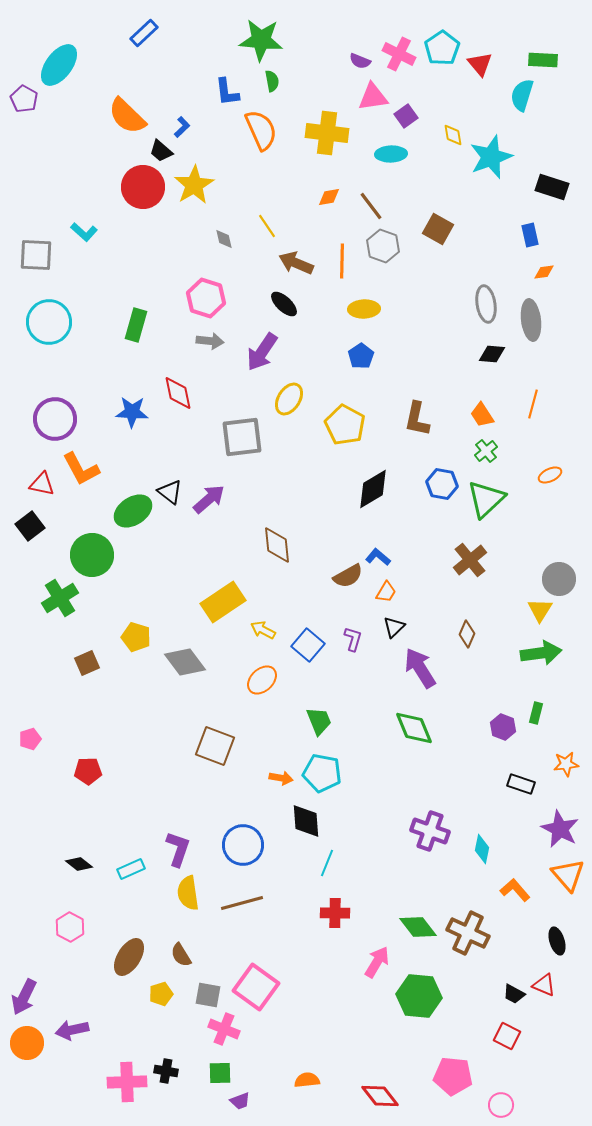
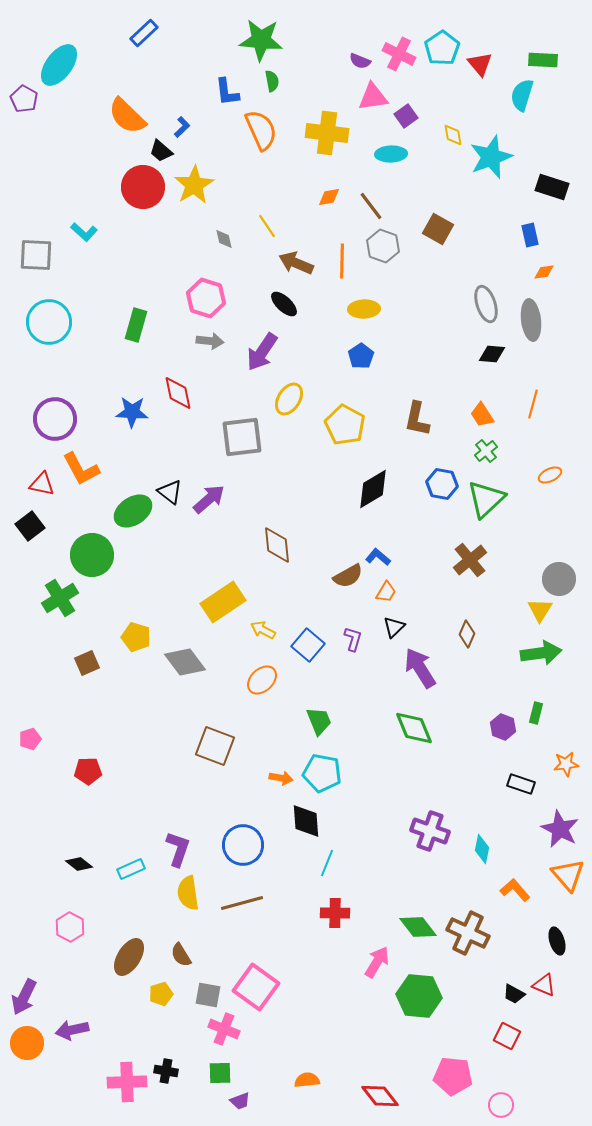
gray ellipse at (486, 304): rotated 9 degrees counterclockwise
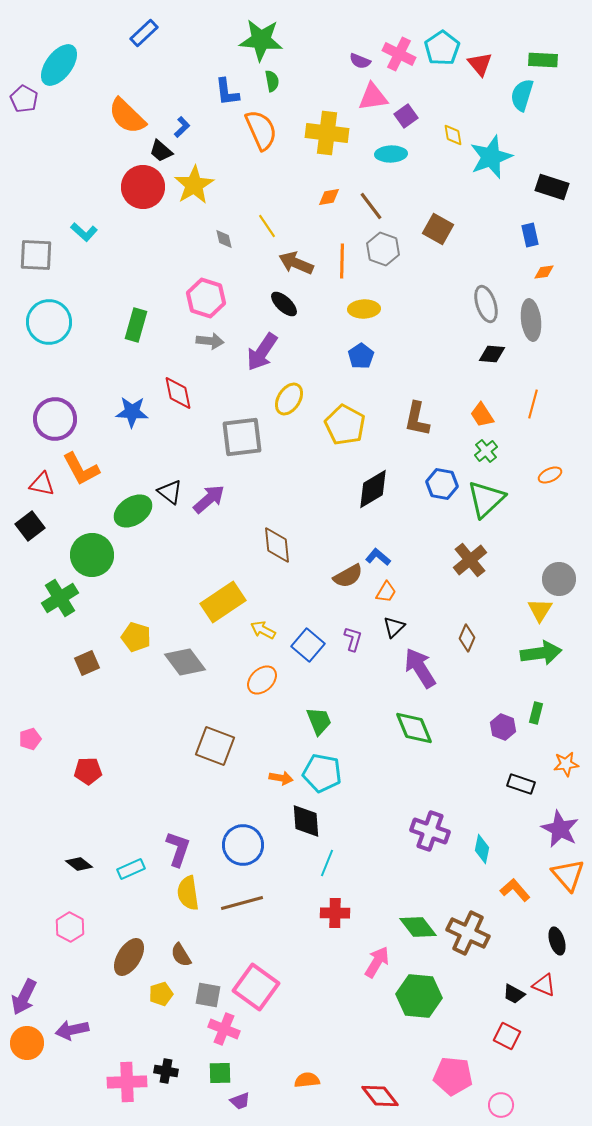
gray hexagon at (383, 246): moved 3 px down
brown diamond at (467, 634): moved 4 px down
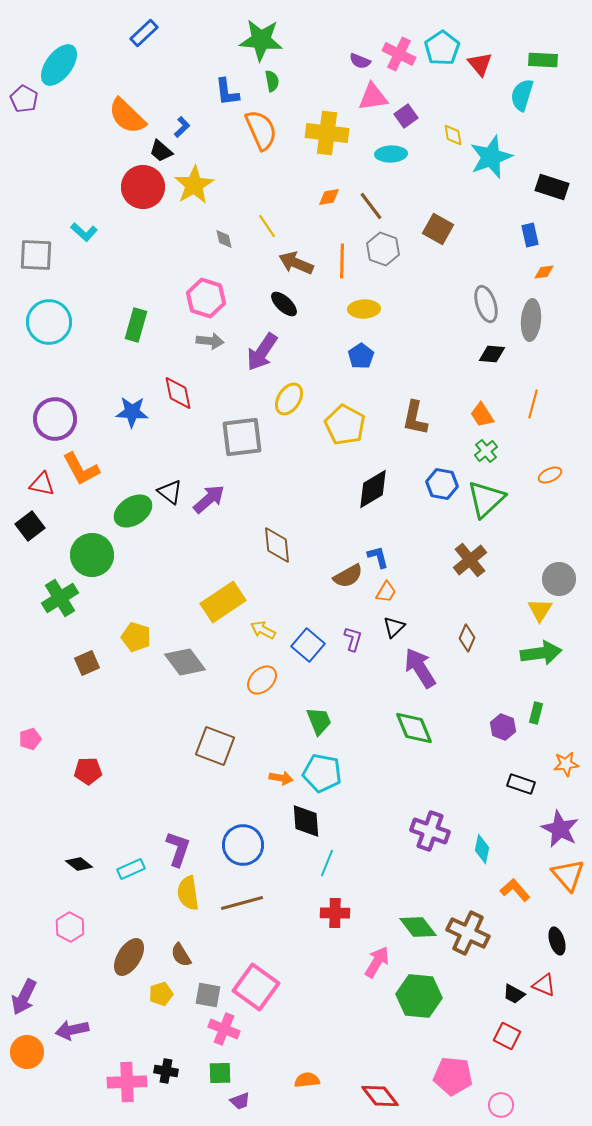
gray ellipse at (531, 320): rotated 12 degrees clockwise
brown L-shape at (417, 419): moved 2 px left, 1 px up
blue L-shape at (378, 557): rotated 35 degrees clockwise
orange circle at (27, 1043): moved 9 px down
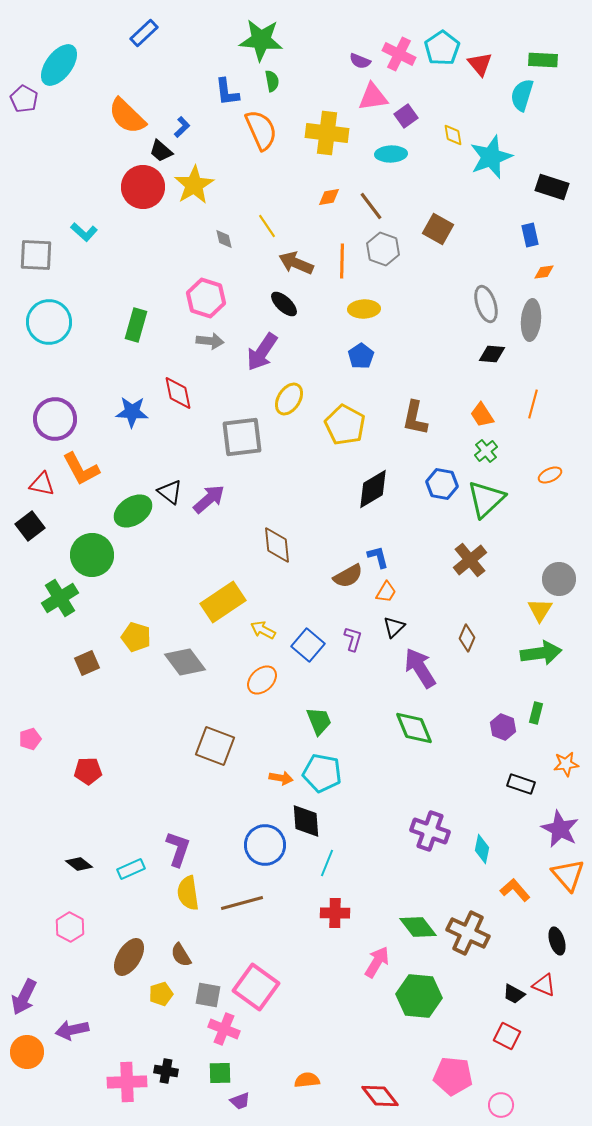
blue circle at (243, 845): moved 22 px right
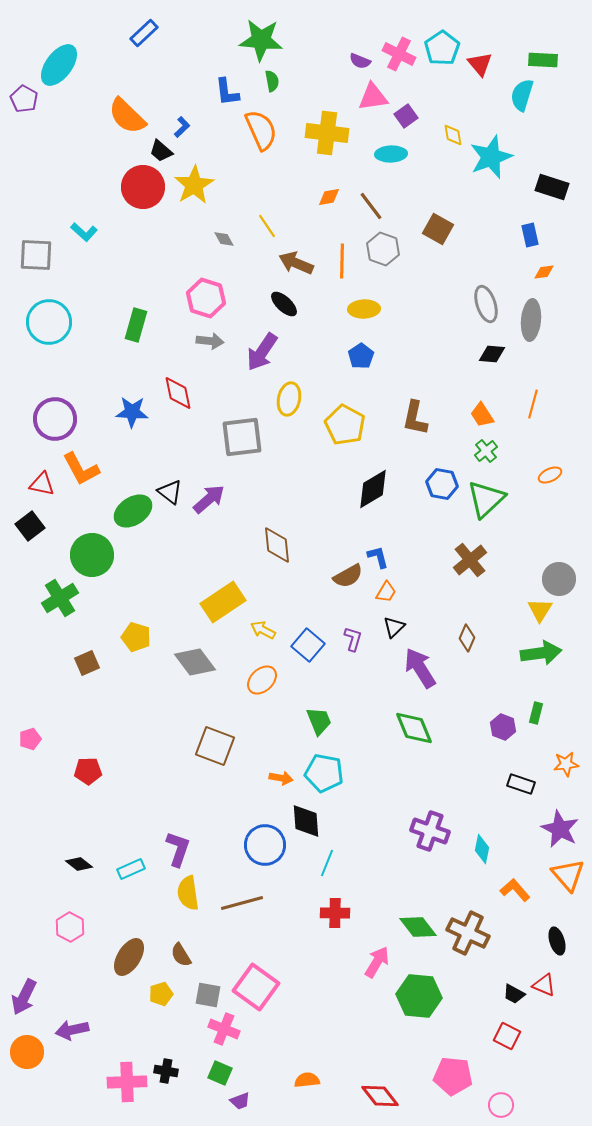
gray diamond at (224, 239): rotated 15 degrees counterclockwise
yellow ellipse at (289, 399): rotated 20 degrees counterclockwise
gray diamond at (185, 662): moved 10 px right
cyan pentagon at (322, 773): moved 2 px right
green square at (220, 1073): rotated 25 degrees clockwise
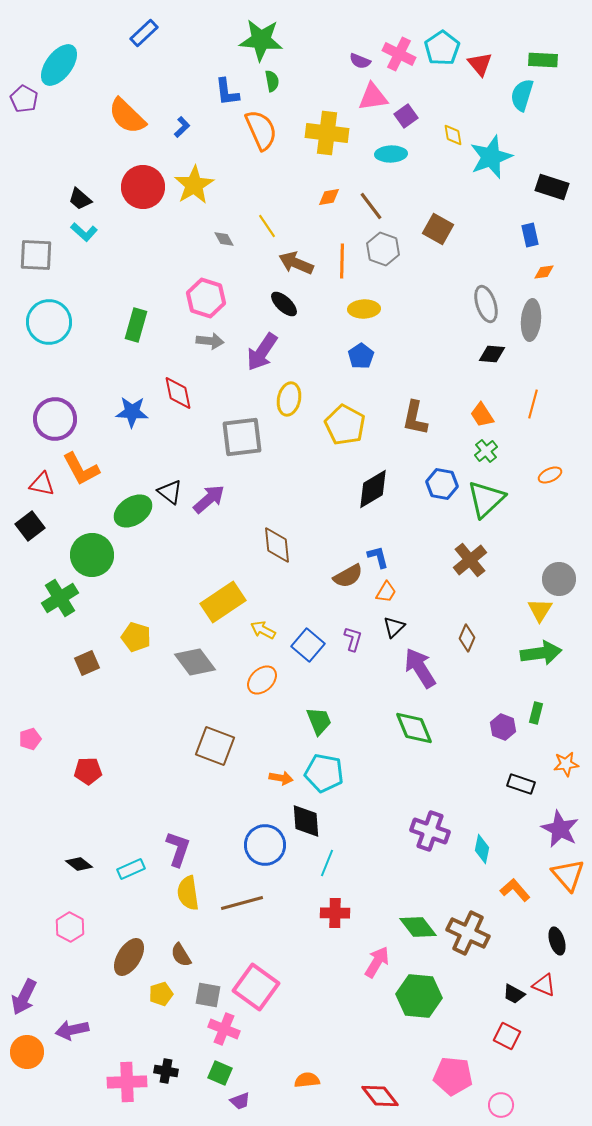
black trapezoid at (161, 151): moved 81 px left, 48 px down
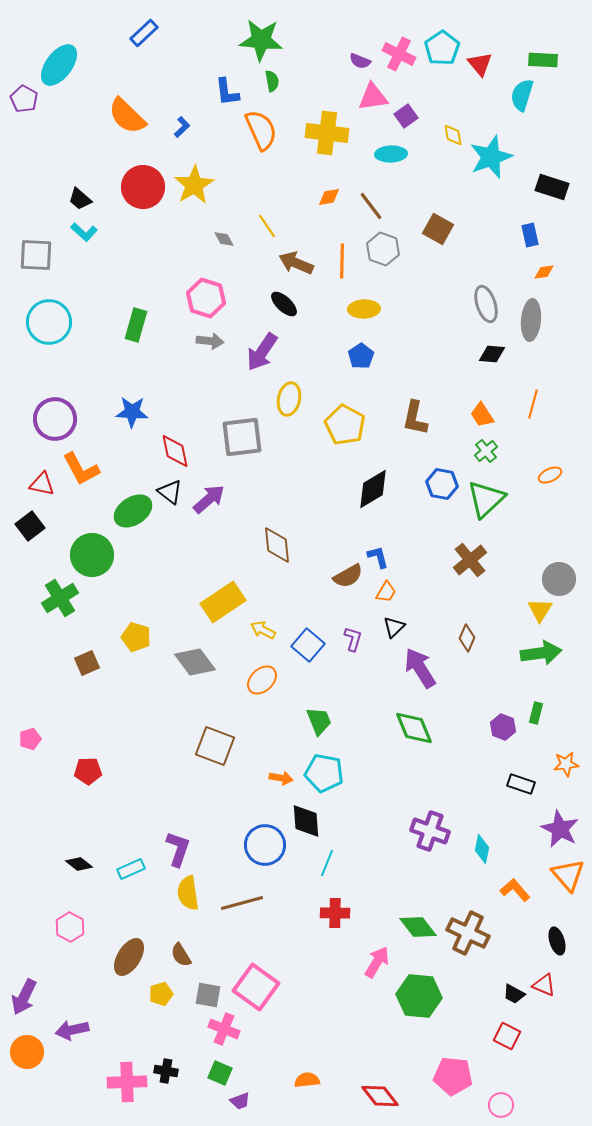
red diamond at (178, 393): moved 3 px left, 58 px down
